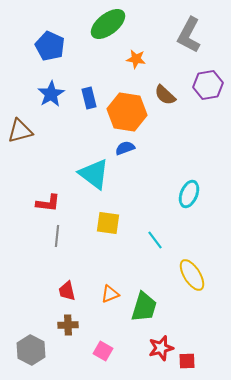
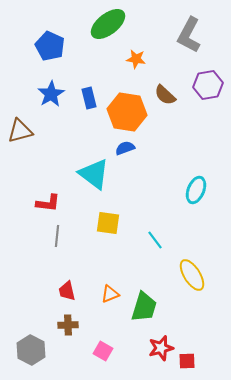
cyan ellipse: moved 7 px right, 4 px up
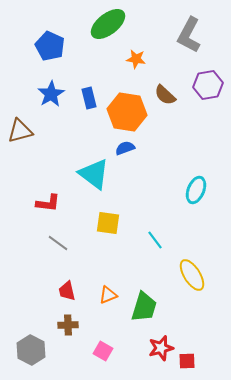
gray line: moved 1 px right, 7 px down; rotated 60 degrees counterclockwise
orange triangle: moved 2 px left, 1 px down
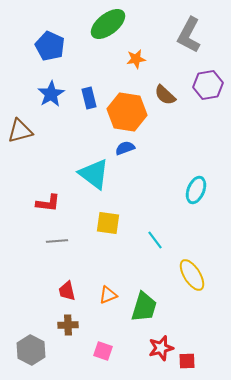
orange star: rotated 18 degrees counterclockwise
gray line: moved 1 px left, 2 px up; rotated 40 degrees counterclockwise
pink square: rotated 12 degrees counterclockwise
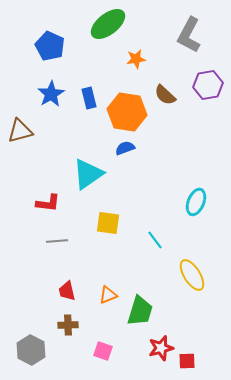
cyan triangle: moved 6 px left; rotated 48 degrees clockwise
cyan ellipse: moved 12 px down
green trapezoid: moved 4 px left, 4 px down
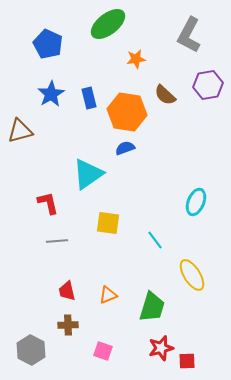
blue pentagon: moved 2 px left, 2 px up
red L-shape: rotated 110 degrees counterclockwise
green trapezoid: moved 12 px right, 4 px up
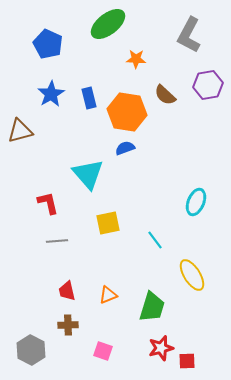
orange star: rotated 12 degrees clockwise
cyan triangle: rotated 36 degrees counterclockwise
yellow square: rotated 20 degrees counterclockwise
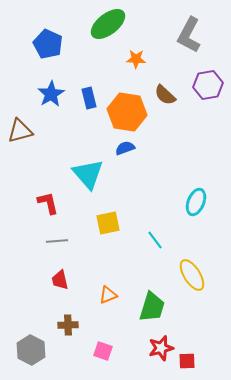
red trapezoid: moved 7 px left, 11 px up
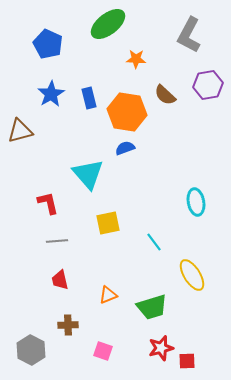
cyan ellipse: rotated 32 degrees counterclockwise
cyan line: moved 1 px left, 2 px down
green trapezoid: rotated 56 degrees clockwise
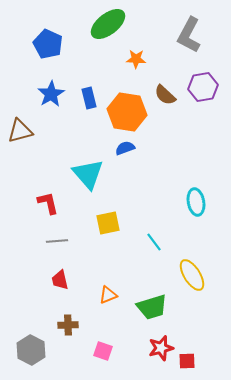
purple hexagon: moved 5 px left, 2 px down
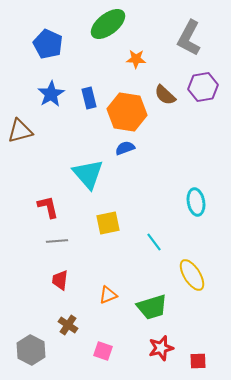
gray L-shape: moved 3 px down
red L-shape: moved 4 px down
red trapezoid: rotated 20 degrees clockwise
brown cross: rotated 36 degrees clockwise
red square: moved 11 px right
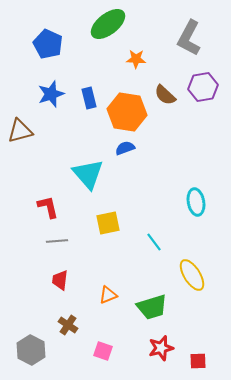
blue star: rotated 12 degrees clockwise
